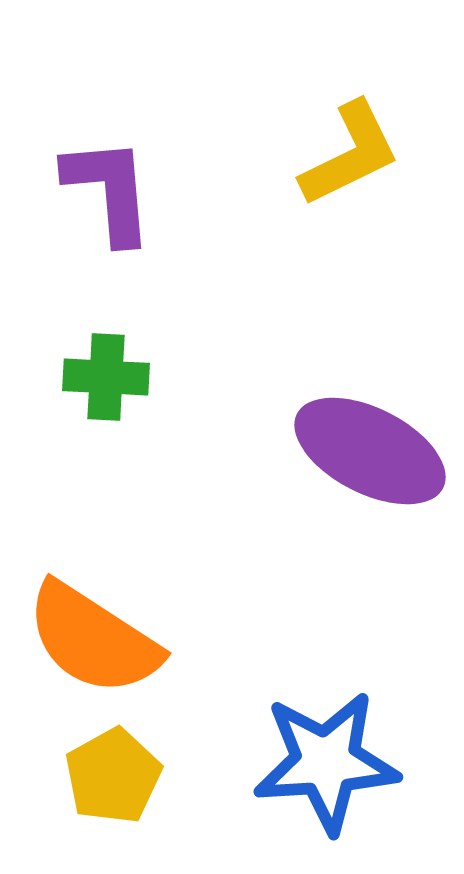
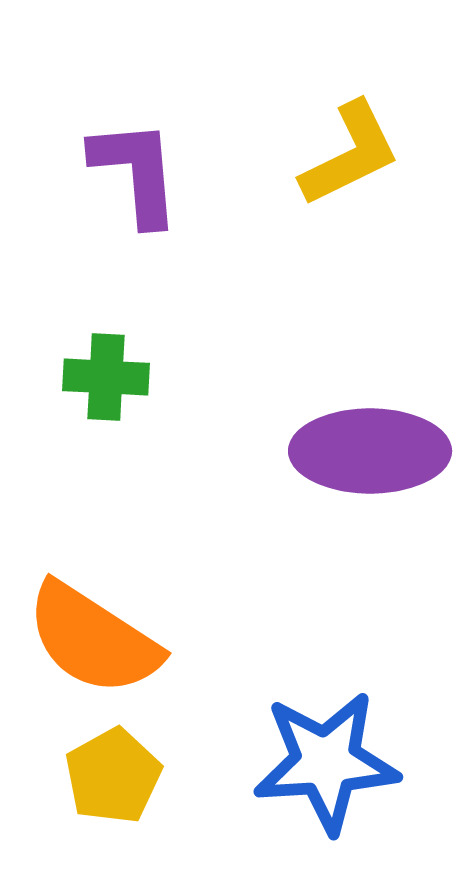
purple L-shape: moved 27 px right, 18 px up
purple ellipse: rotated 27 degrees counterclockwise
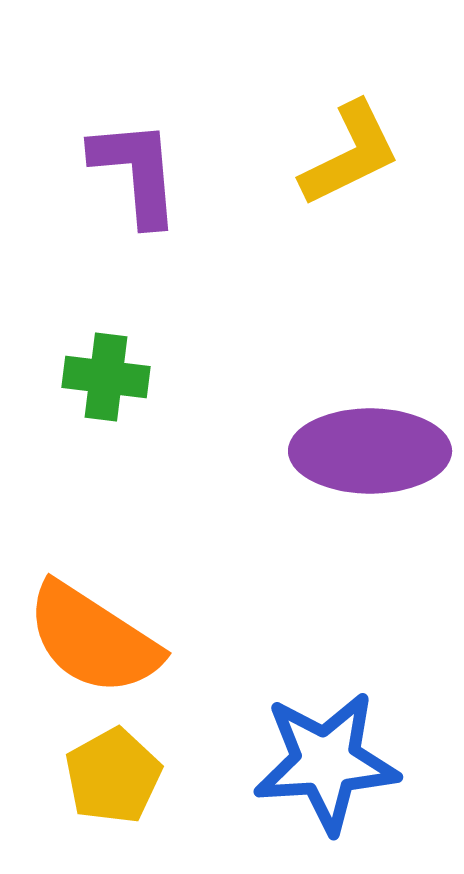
green cross: rotated 4 degrees clockwise
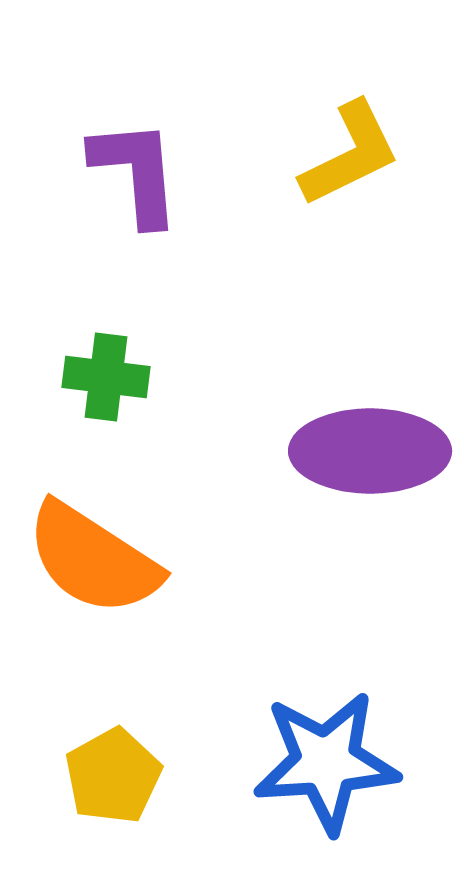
orange semicircle: moved 80 px up
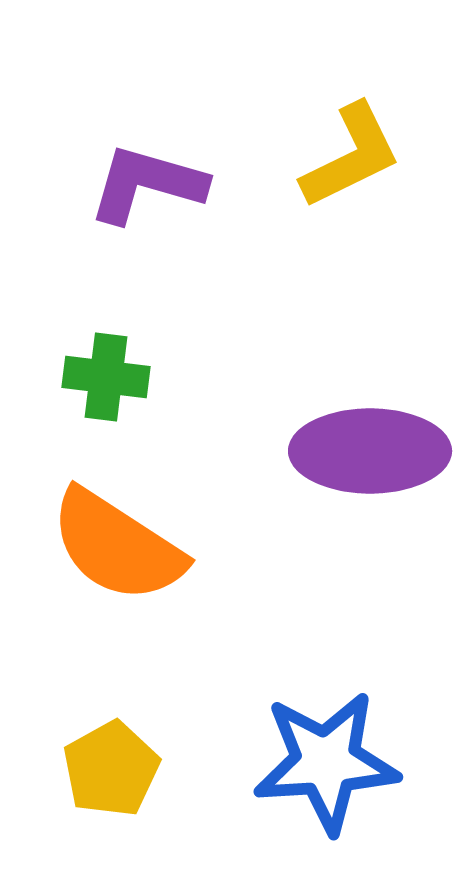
yellow L-shape: moved 1 px right, 2 px down
purple L-shape: moved 11 px right, 12 px down; rotated 69 degrees counterclockwise
orange semicircle: moved 24 px right, 13 px up
yellow pentagon: moved 2 px left, 7 px up
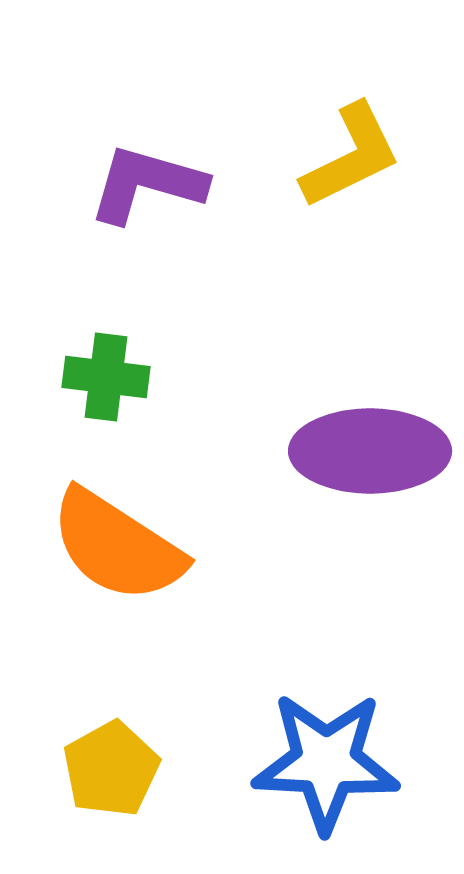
blue star: rotated 7 degrees clockwise
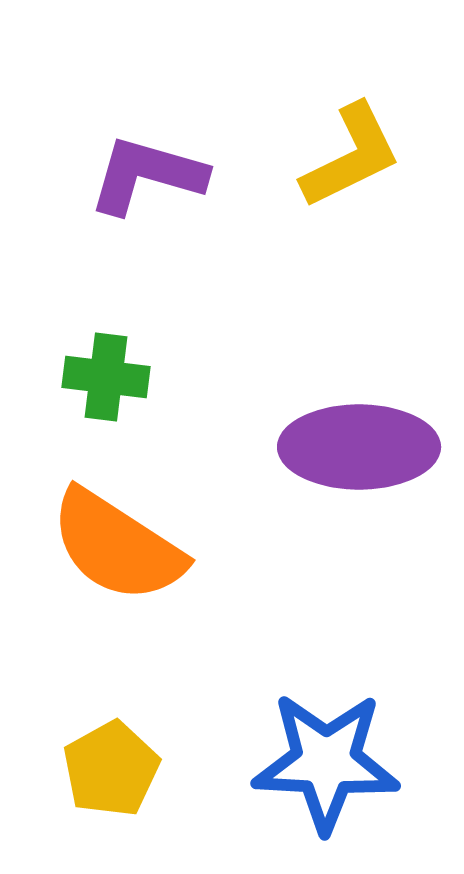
purple L-shape: moved 9 px up
purple ellipse: moved 11 px left, 4 px up
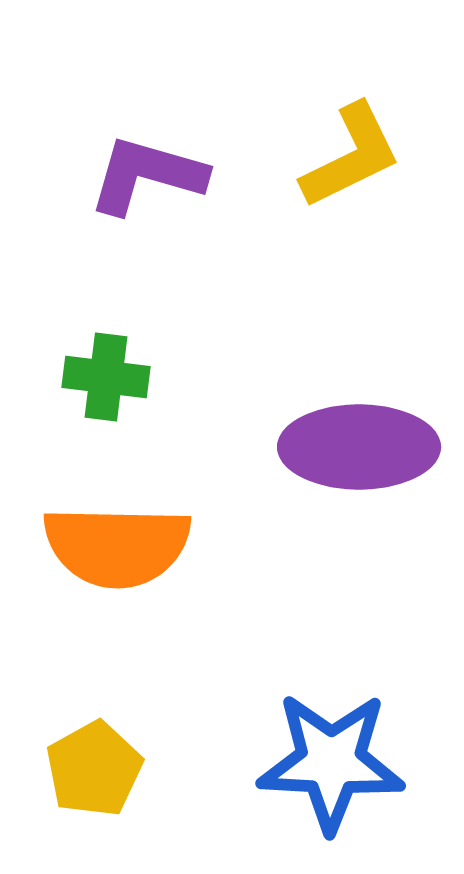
orange semicircle: rotated 32 degrees counterclockwise
blue star: moved 5 px right
yellow pentagon: moved 17 px left
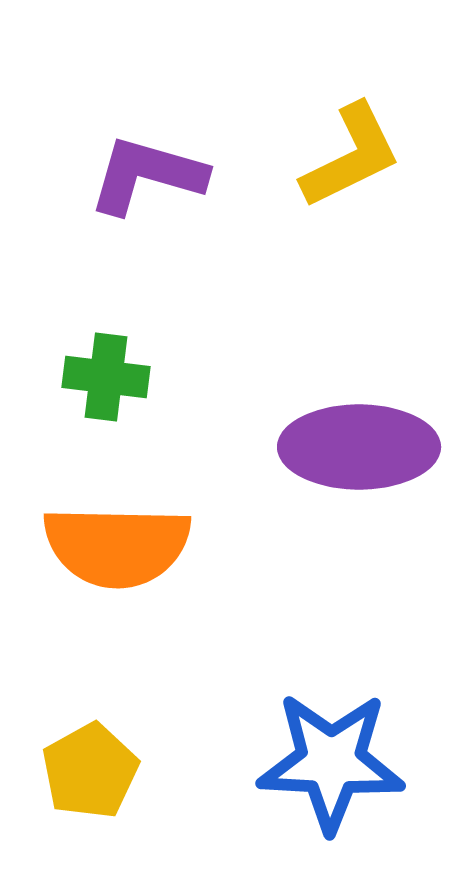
yellow pentagon: moved 4 px left, 2 px down
